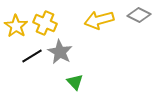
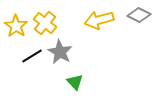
yellow cross: rotated 15 degrees clockwise
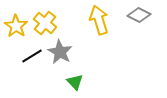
yellow arrow: rotated 88 degrees clockwise
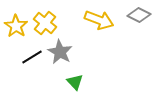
yellow arrow: rotated 128 degrees clockwise
black line: moved 1 px down
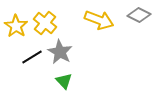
green triangle: moved 11 px left, 1 px up
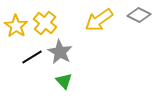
yellow arrow: rotated 124 degrees clockwise
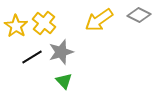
yellow cross: moved 1 px left
gray star: moved 1 px right; rotated 25 degrees clockwise
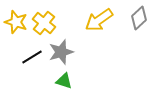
gray diamond: moved 3 px down; rotated 70 degrees counterclockwise
yellow star: moved 4 px up; rotated 15 degrees counterclockwise
green triangle: rotated 30 degrees counterclockwise
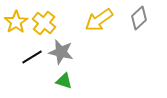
yellow star: rotated 20 degrees clockwise
gray star: rotated 30 degrees clockwise
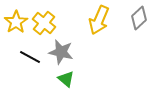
yellow arrow: rotated 32 degrees counterclockwise
black line: moved 2 px left; rotated 60 degrees clockwise
green triangle: moved 2 px right, 2 px up; rotated 24 degrees clockwise
